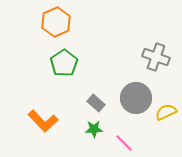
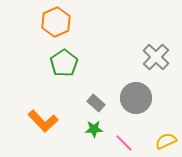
gray cross: rotated 24 degrees clockwise
yellow semicircle: moved 29 px down
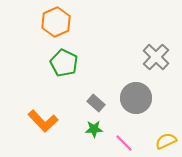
green pentagon: rotated 12 degrees counterclockwise
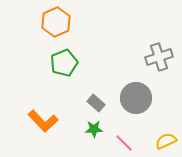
gray cross: moved 3 px right; rotated 28 degrees clockwise
green pentagon: rotated 24 degrees clockwise
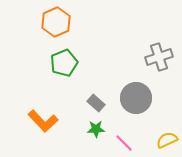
green star: moved 2 px right
yellow semicircle: moved 1 px right, 1 px up
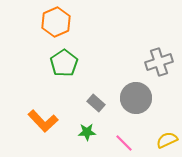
gray cross: moved 5 px down
green pentagon: rotated 12 degrees counterclockwise
green star: moved 9 px left, 3 px down
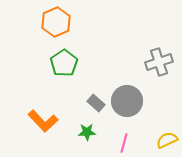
gray circle: moved 9 px left, 3 px down
pink line: rotated 60 degrees clockwise
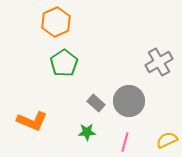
gray cross: rotated 12 degrees counterclockwise
gray circle: moved 2 px right
orange L-shape: moved 11 px left; rotated 24 degrees counterclockwise
pink line: moved 1 px right, 1 px up
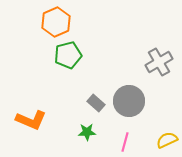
green pentagon: moved 4 px right, 8 px up; rotated 20 degrees clockwise
orange L-shape: moved 1 px left, 1 px up
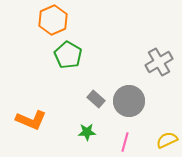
orange hexagon: moved 3 px left, 2 px up
green pentagon: rotated 28 degrees counterclockwise
gray rectangle: moved 4 px up
